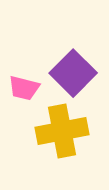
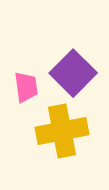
pink trapezoid: moved 2 px right, 1 px up; rotated 112 degrees counterclockwise
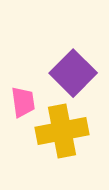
pink trapezoid: moved 3 px left, 15 px down
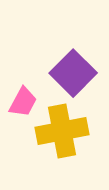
pink trapezoid: rotated 36 degrees clockwise
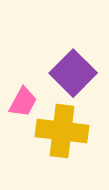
yellow cross: rotated 18 degrees clockwise
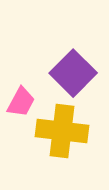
pink trapezoid: moved 2 px left
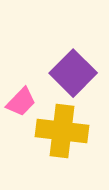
pink trapezoid: rotated 16 degrees clockwise
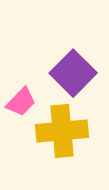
yellow cross: rotated 12 degrees counterclockwise
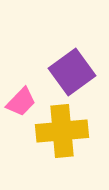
purple square: moved 1 px left, 1 px up; rotated 9 degrees clockwise
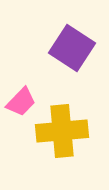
purple square: moved 24 px up; rotated 21 degrees counterclockwise
